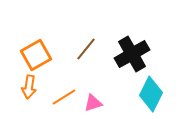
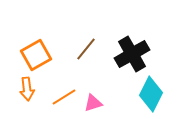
orange arrow: moved 2 px left, 2 px down; rotated 15 degrees counterclockwise
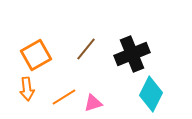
black cross: rotated 8 degrees clockwise
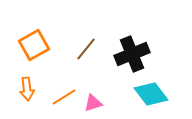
orange square: moved 2 px left, 10 px up
cyan diamond: rotated 64 degrees counterclockwise
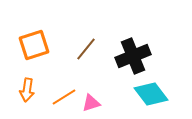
orange square: rotated 12 degrees clockwise
black cross: moved 1 px right, 2 px down
orange arrow: moved 1 px down; rotated 15 degrees clockwise
pink triangle: moved 2 px left
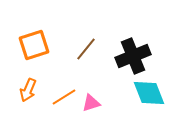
orange arrow: moved 1 px right; rotated 15 degrees clockwise
cyan diamond: moved 2 px left, 1 px up; rotated 16 degrees clockwise
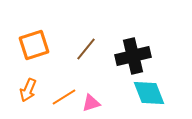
black cross: rotated 8 degrees clockwise
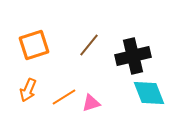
brown line: moved 3 px right, 4 px up
